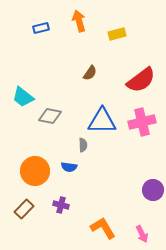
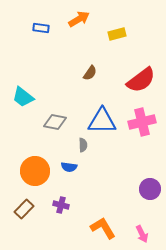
orange arrow: moved 2 px up; rotated 75 degrees clockwise
blue rectangle: rotated 21 degrees clockwise
gray diamond: moved 5 px right, 6 px down
purple circle: moved 3 px left, 1 px up
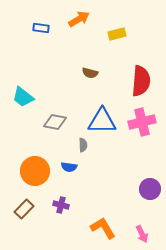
brown semicircle: rotated 70 degrees clockwise
red semicircle: moved 1 px down; rotated 48 degrees counterclockwise
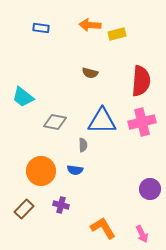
orange arrow: moved 11 px right, 6 px down; rotated 145 degrees counterclockwise
blue semicircle: moved 6 px right, 3 px down
orange circle: moved 6 px right
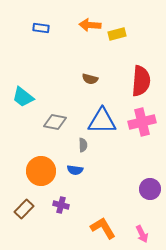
brown semicircle: moved 6 px down
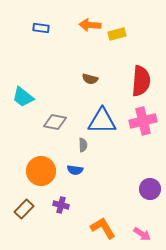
pink cross: moved 1 px right, 1 px up
pink arrow: rotated 30 degrees counterclockwise
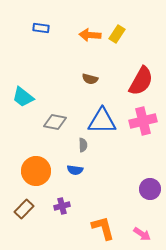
orange arrow: moved 10 px down
yellow rectangle: rotated 42 degrees counterclockwise
red semicircle: rotated 24 degrees clockwise
orange circle: moved 5 px left
purple cross: moved 1 px right, 1 px down; rotated 28 degrees counterclockwise
orange L-shape: rotated 16 degrees clockwise
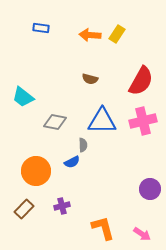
blue semicircle: moved 3 px left, 8 px up; rotated 35 degrees counterclockwise
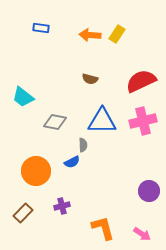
red semicircle: rotated 144 degrees counterclockwise
purple circle: moved 1 px left, 2 px down
brown rectangle: moved 1 px left, 4 px down
